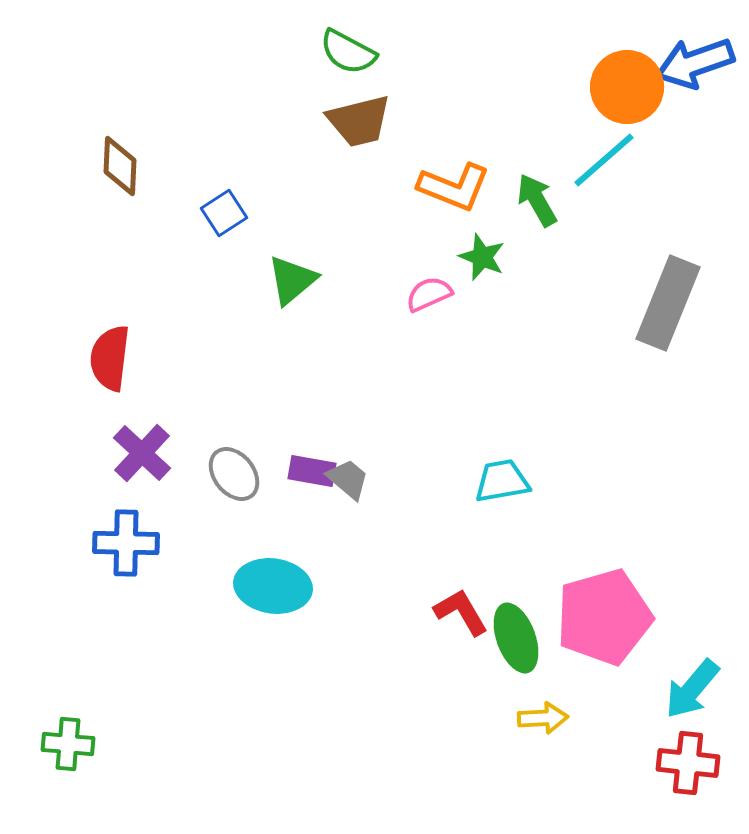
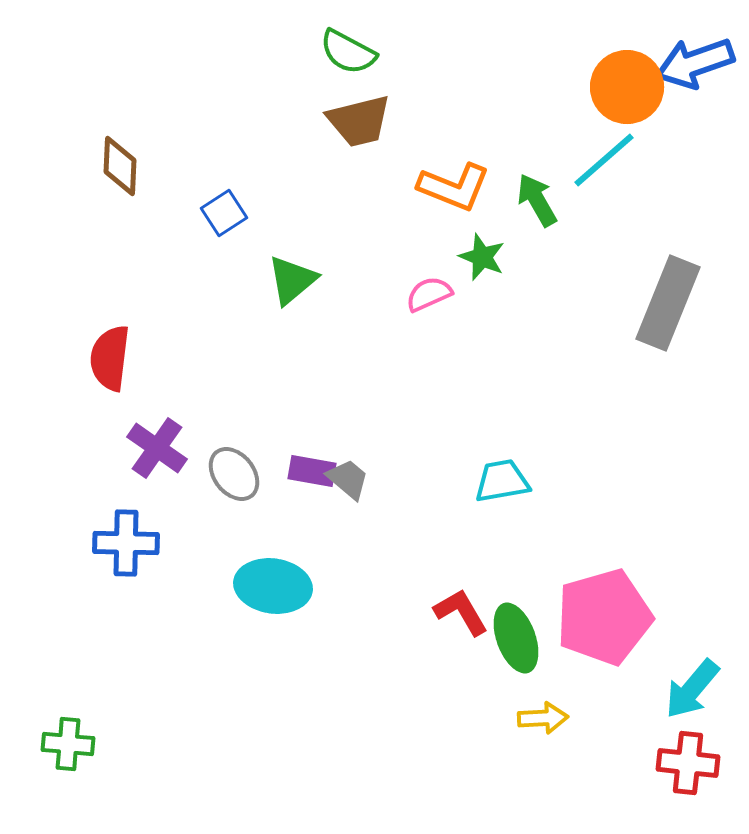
purple cross: moved 15 px right, 5 px up; rotated 8 degrees counterclockwise
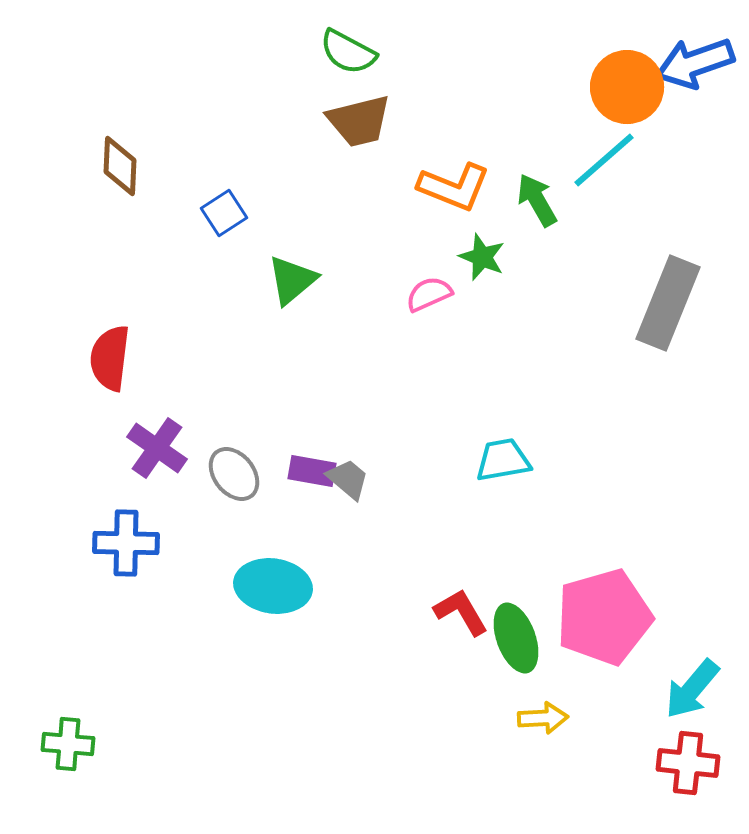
cyan trapezoid: moved 1 px right, 21 px up
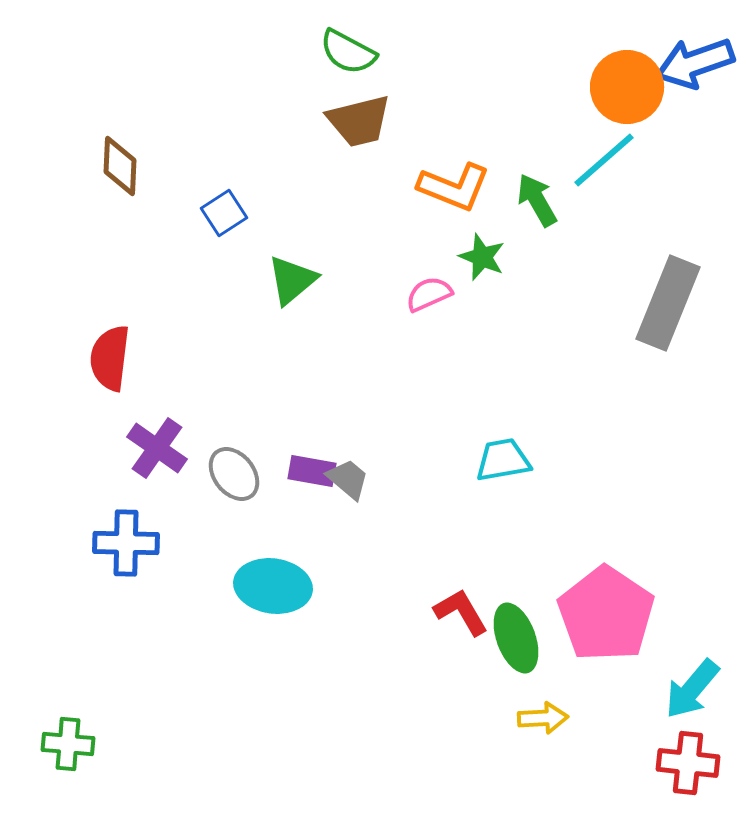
pink pentagon: moved 2 px right, 3 px up; rotated 22 degrees counterclockwise
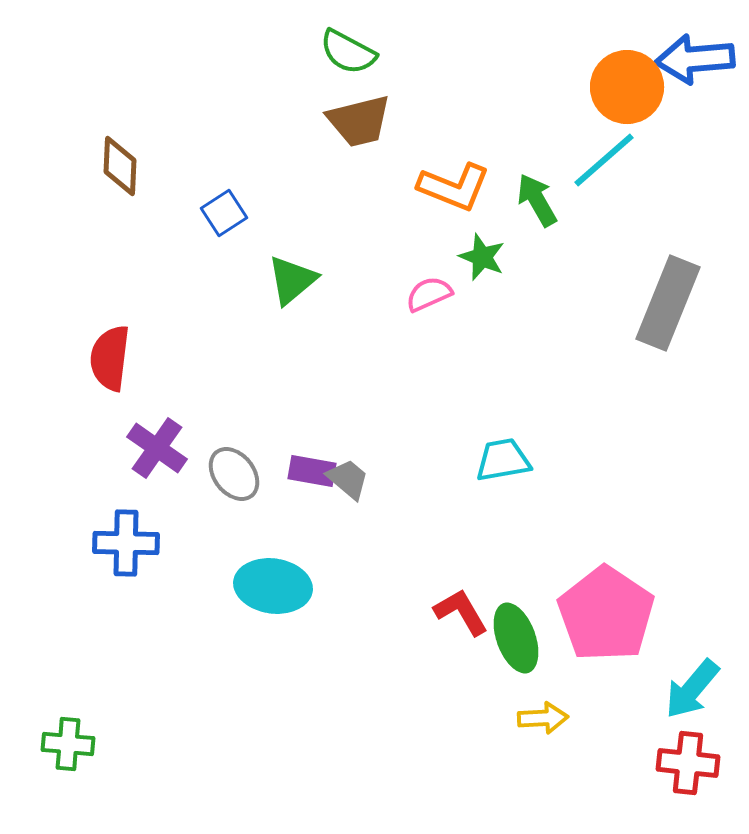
blue arrow: moved 4 px up; rotated 14 degrees clockwise
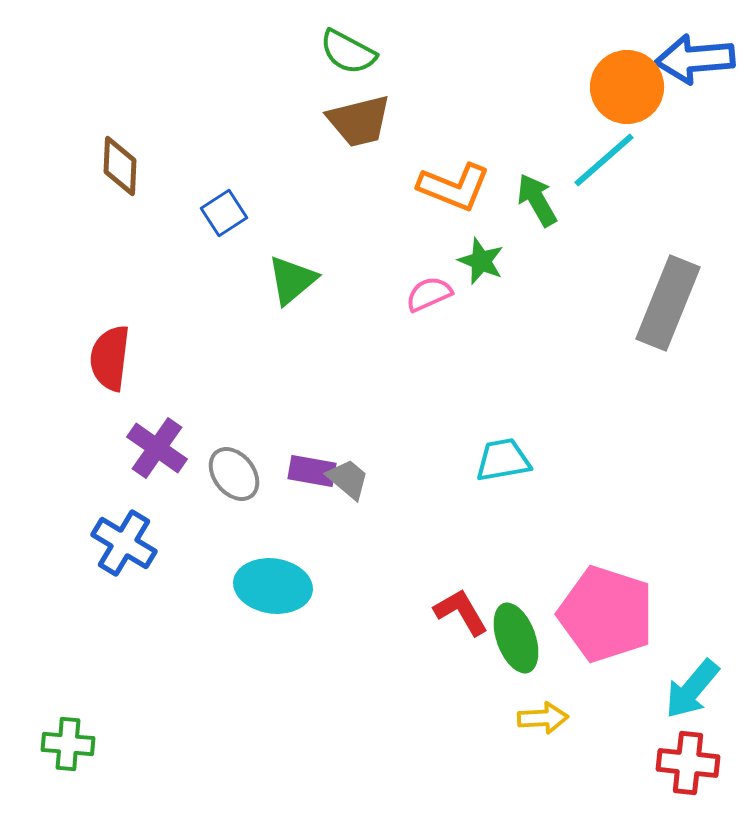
green star: moved 1 px left, 4 px down
blue cross: moved 2 px left; rotated 30 degrees clockwise
pink pentagon: rotated 16 degrees counterclockwise
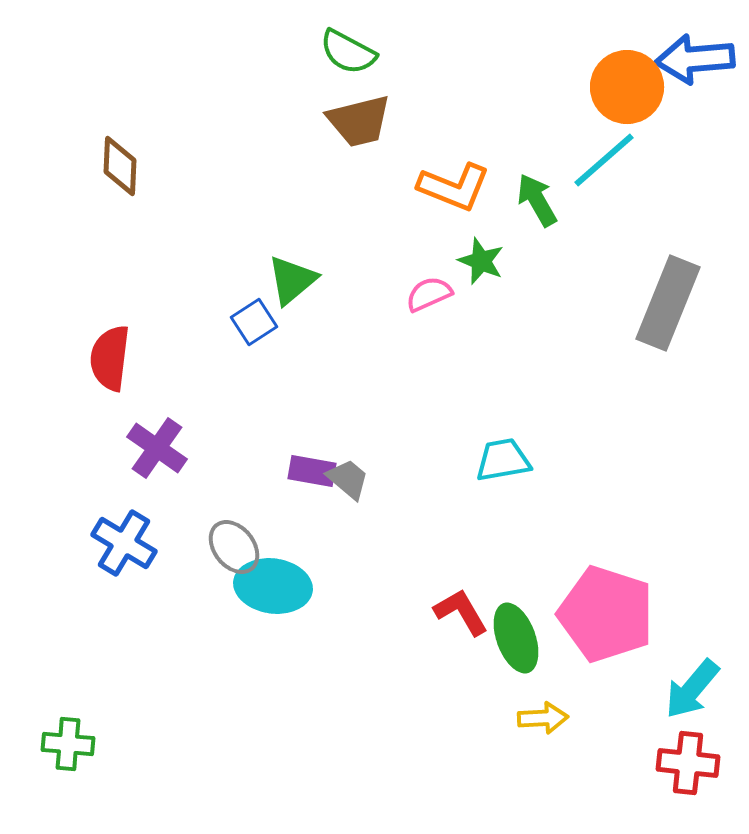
blue square: moved 30 px right, 109 px down
gray ellipse: moved 73 px down
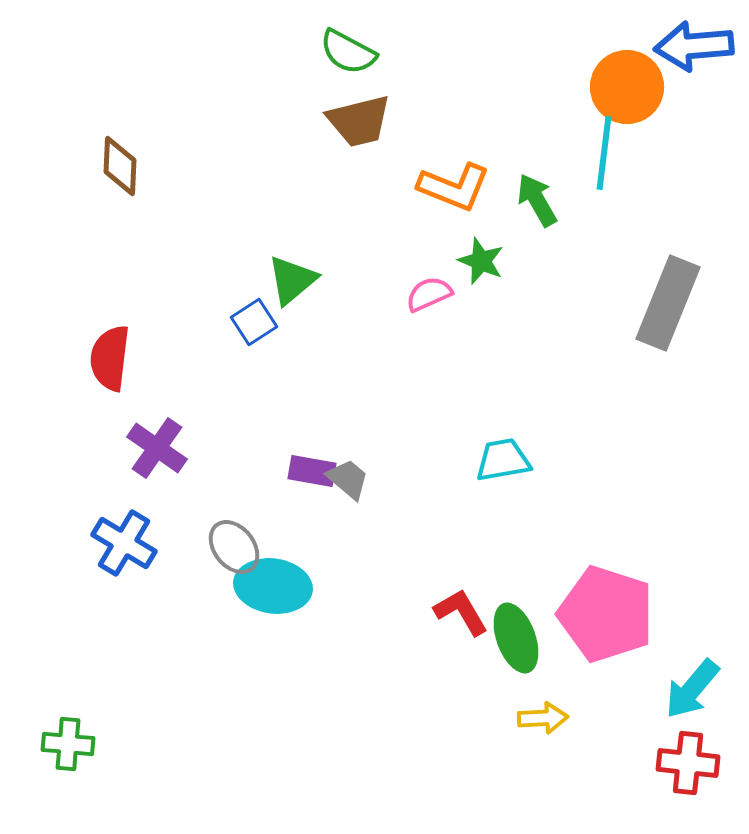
blue arrow: moved 1 px left, 13 px up
cyan line: moved 7 px up; rotated 42 degrees counterclockwise
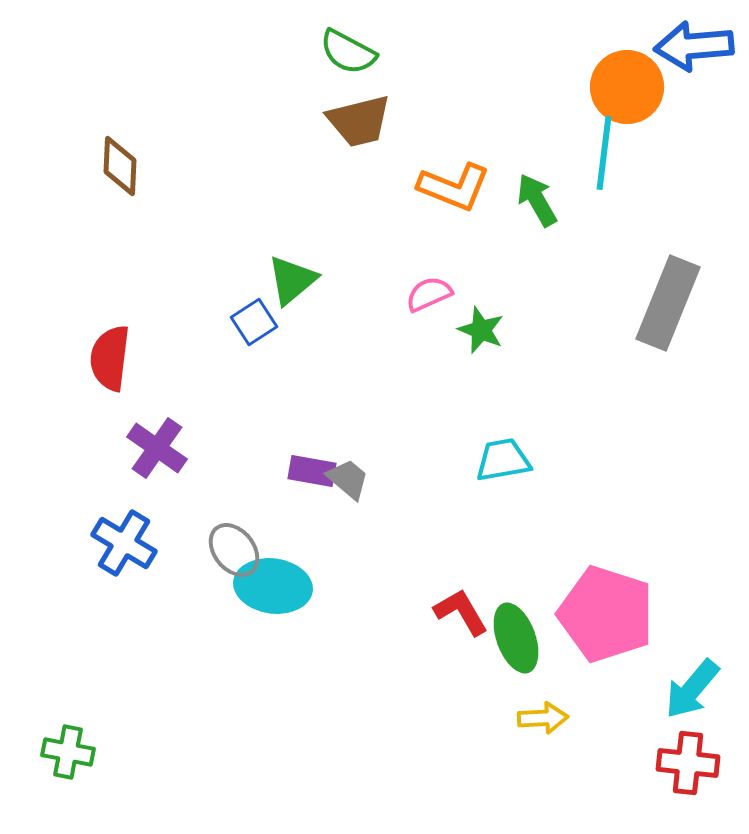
green star: moved 69 px down
gray ellipse: moved 3 px down
green cross: moved 8 px down; rotated 6 degrees clockwise
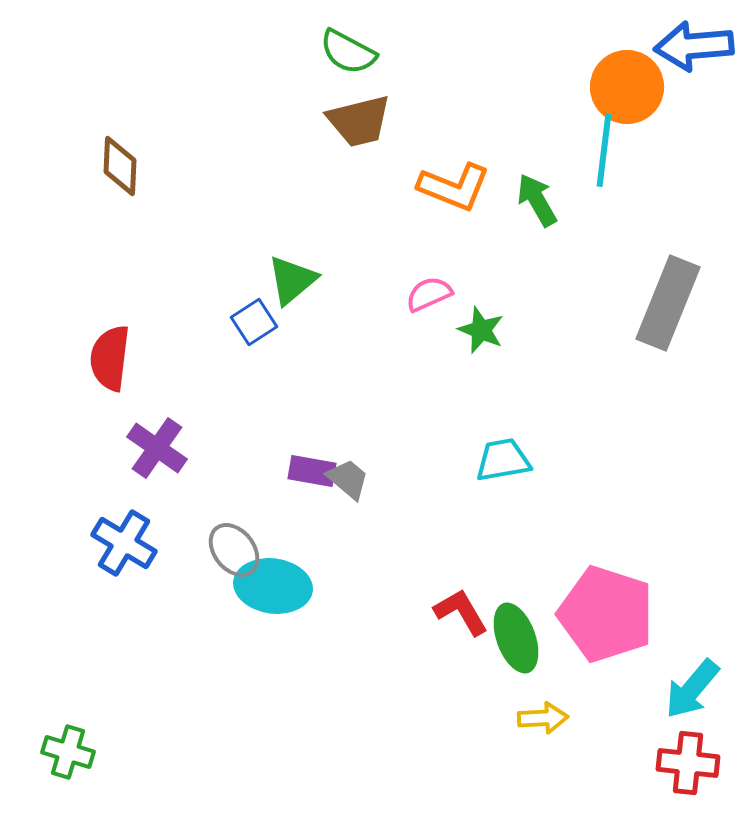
cyan line: moved 3 px up
green cross: rotated 6 degrees clockwise
